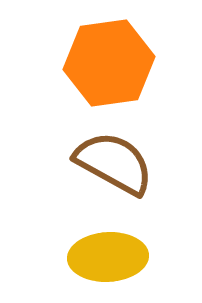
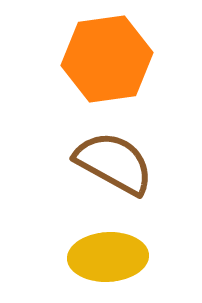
orange hexagon: moved 2 px left, 4 px up
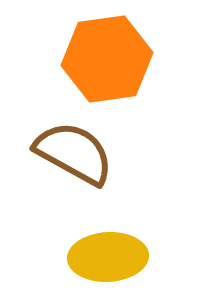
brown semicircle: moved 40 px left, 10 px up
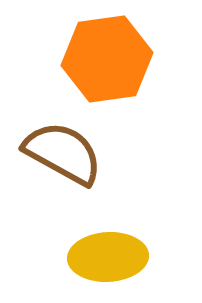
brown semicircle: moved 11 px left
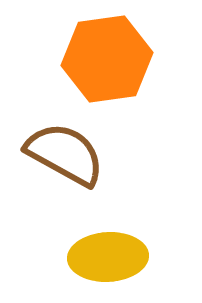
brown semicircle: moved 2 px right, 1 px down
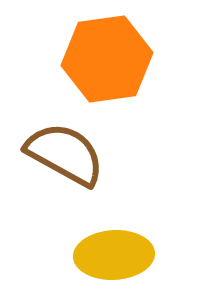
yellow ellipse: moved 6 px right, 2 px up
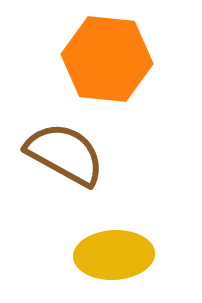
orange hexagon: rotated 14 degrees clockwise
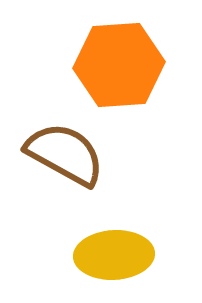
orange hexagon: moved 12 px right, 6 px down; rotated 10 degrees counterclockwise
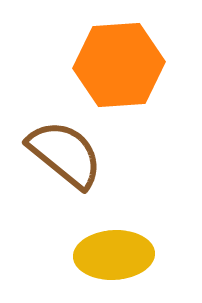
brown semicircle: rotated 10 degrees clockwise
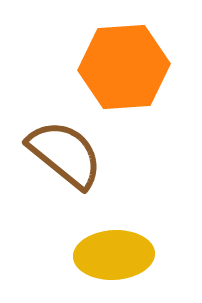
orange hexagon: moved 5 px right, 2 px down
